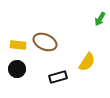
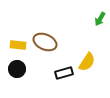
black rectangle: moved 6 px right, 4 px up
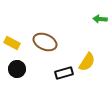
green arrow: rotated 64 degrees clockwise
yellow rectangle: moved 6 px left, 2 px up; rotated 21 degrees clockwise
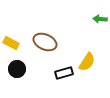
yellow rectangle: moved 1 px left
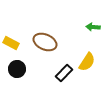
green arrow: moved 7 px left, 8 px down
black rectangle: rotated 30 degrees counterclockwise
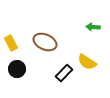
yellow rectangle: rotated 35 degrees clockwise
yellow semicircle: rotated 90 degrees clockwise
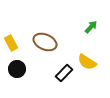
green arrow: moved 2 px left; rotated 128 degrees clockwise
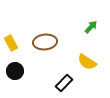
brown ellipse: rotated 30 degrees counterclockwise
black circle: moved 2 px left, 2 px down
black rectangle: moved 10 px down
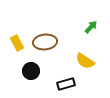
yellow rectangle: moved 6 px right
yellow semicircle: moved 2 px left, 1 px up
black circle: moved 16 px right
black rectangle: moved 2 px right, 1 px down; rotated 30 degrees clockwise
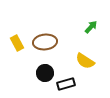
black circle: moved 14 px right, 2 px down
